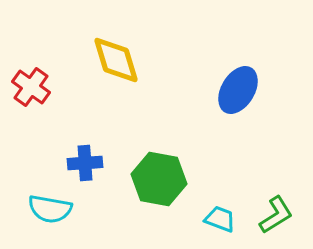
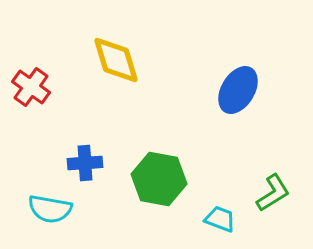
green L-shape: moved 3 px left, 22 px up
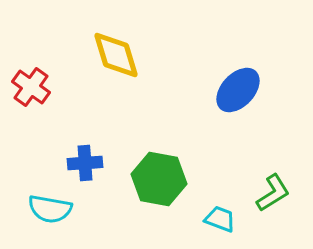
yellow diamond: moved 5 px up
blue ellipse: rotated 12 degrees clockwise
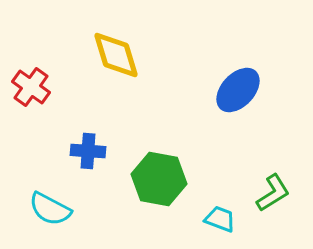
blue cross: moved 3 px right, 12 px up; rotated 8 degrees clockwise
cyan semicircle: rotated 18 degrees clockwise
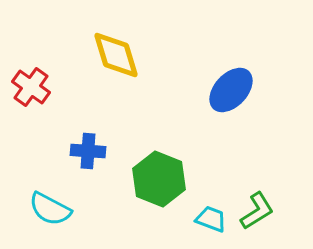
blue ellipse: moved 7 px left
green hexagon: rotated 12 degrees clockwise
green L-shape: moved 16 px left, 18 px down
cyan trapezoid: moved 9 px left
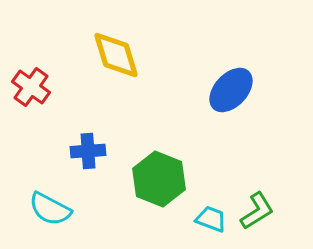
blue cross: rotated 8 degrees counterclockwise
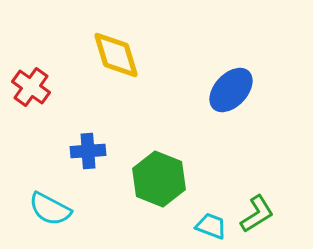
green L-shape: moved 3 px down
cyan trapezoid: moved 7 px down
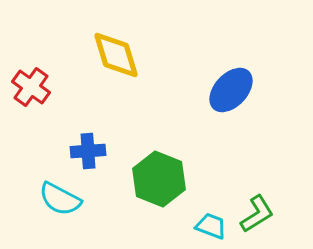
cyan semicircle: moved 10 px right, 10 px up
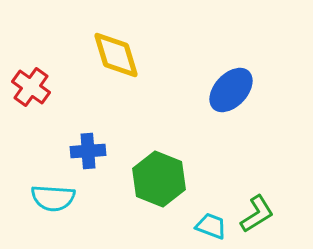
cyan semicircle: moved 7 px left, 1 px up; rotated 24 degrees counterclockwise
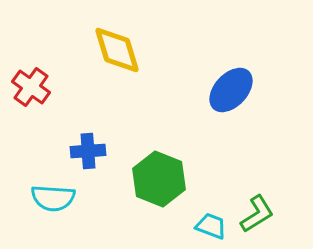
yellow diamond: moved 1 px right, 5 px up
